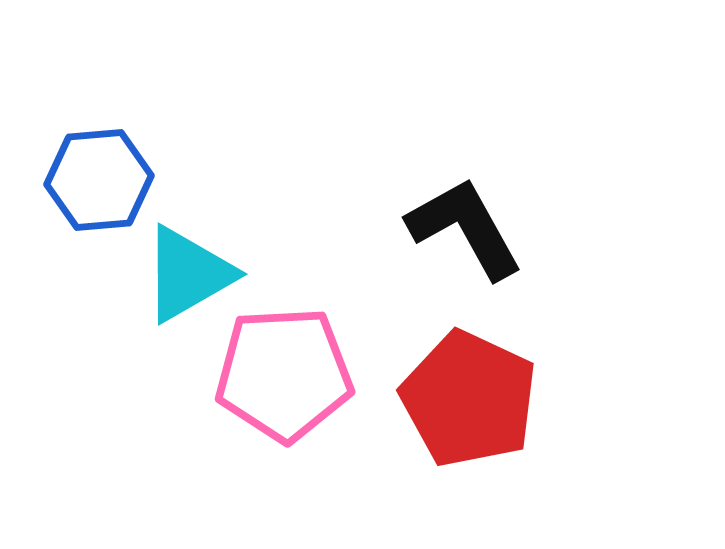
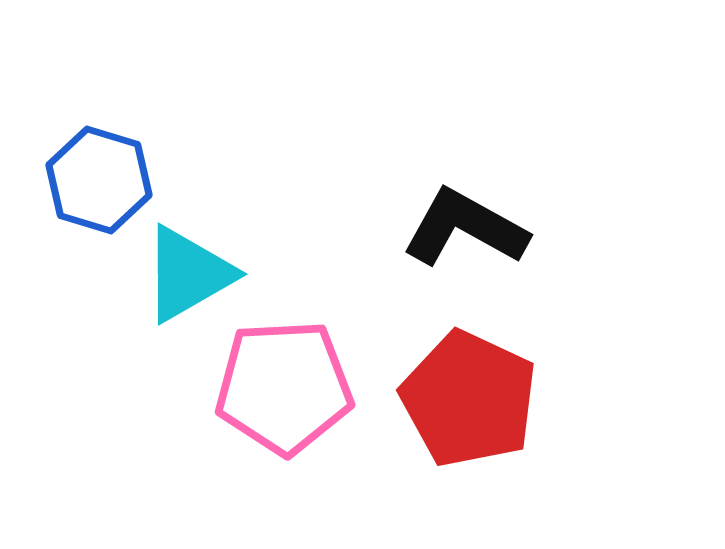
blue hexagon: rotated 22 degrees clockwise
black L-shape: rotated 32 degrees counterclockwise
pink pentagon: moved 13 px down
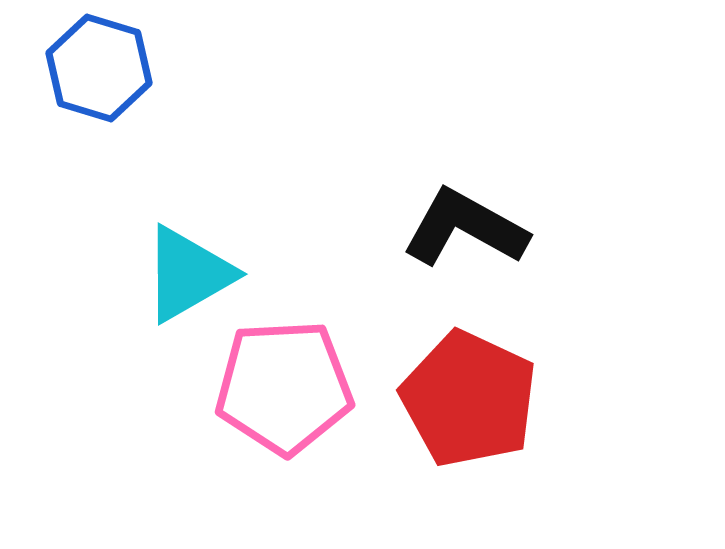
blue hexagon: moved 112 px up
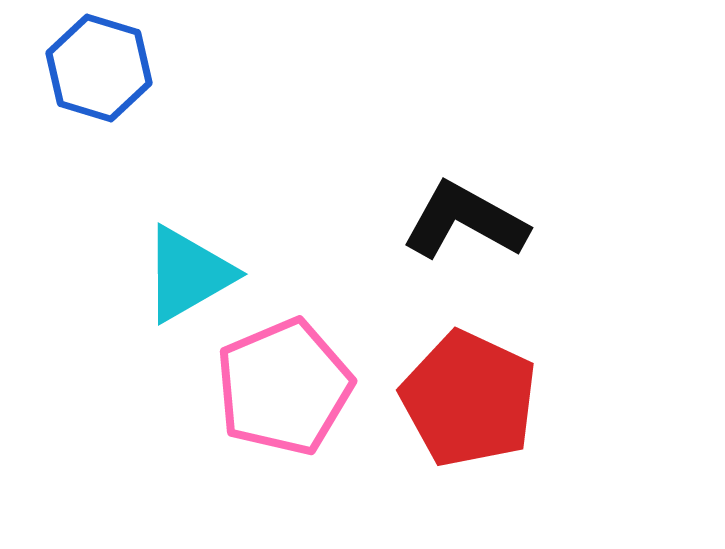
black L-shape: moved 7 px up
pink pentagon: rotated 20 degrees counterclockwise
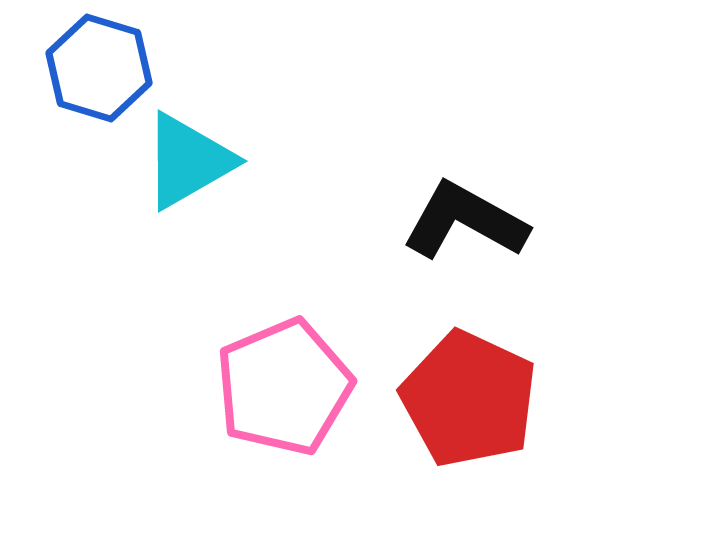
cyan triangle: moved 113 px up
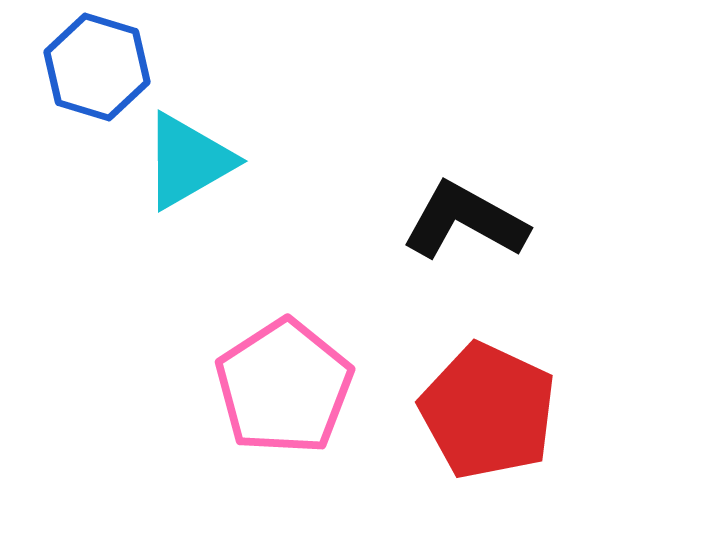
blue hexagon: moved 2 px left, 1 px up
pink pentagon: rotated 10 degrees counterclockwise
red pentagon: moved 19 px right, 12 px down
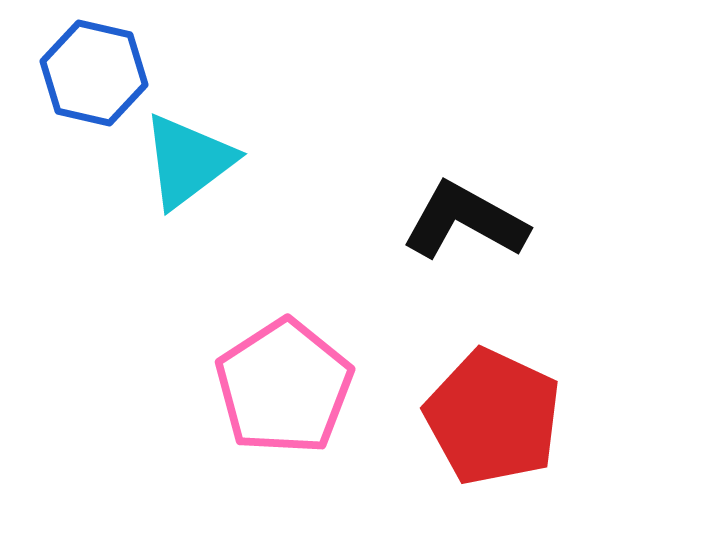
blue hexagon: moved 3 px left, 6 px down; rotated 4 degrees counterclockwise
cyan triangle: rotated 7 degrees counterclockwise
red pentagon: moved 5 px right, 6 px down
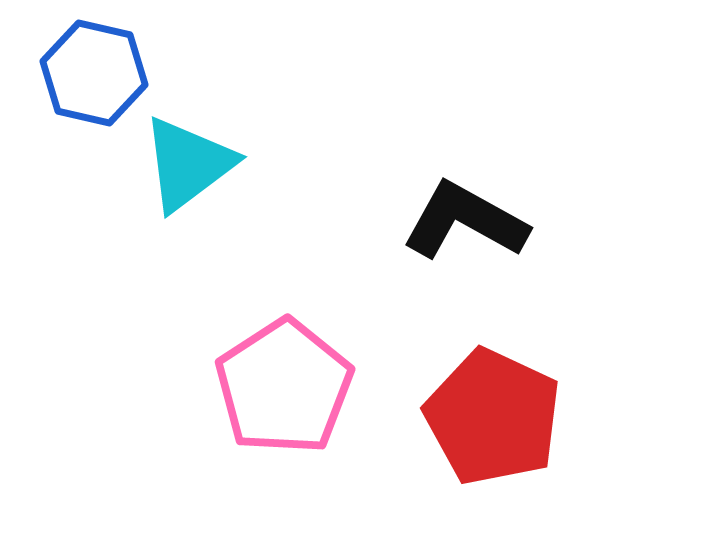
cyan triangle: moved 3 px down
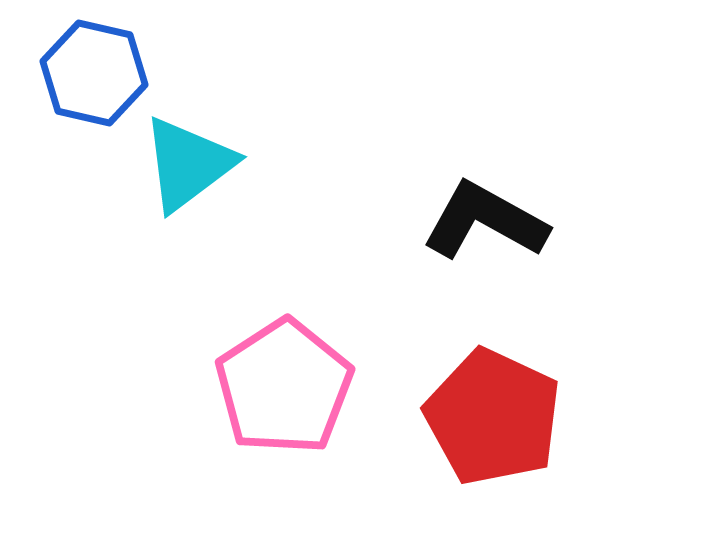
black L-shape: moved 20 px right
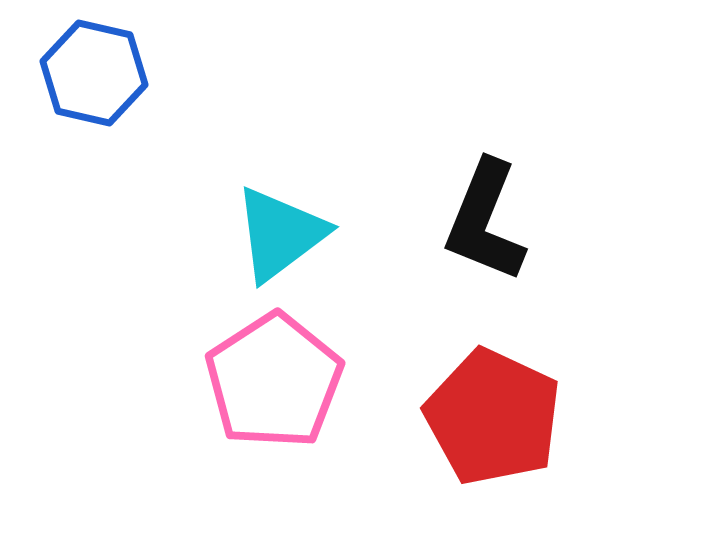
cyan triangle: moved 92 px right, 70 px down
black L-shape: rotated 97 degrees counterclockwise
pink pentagon: moved 10 px left, 6 px up
